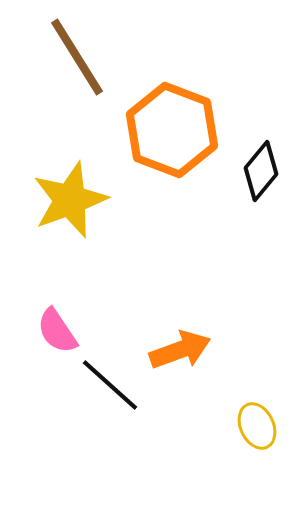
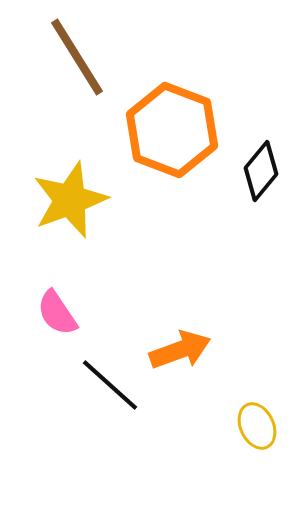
pink semicircle: moved 18 px up
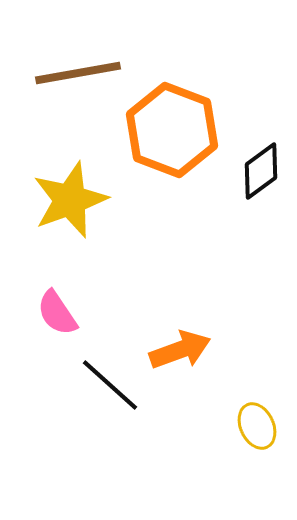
brown line: moved 1 px right, 16 px down; rotated 68 degrees counterclockwise
black diamond: rotated 14 degrees clockwise
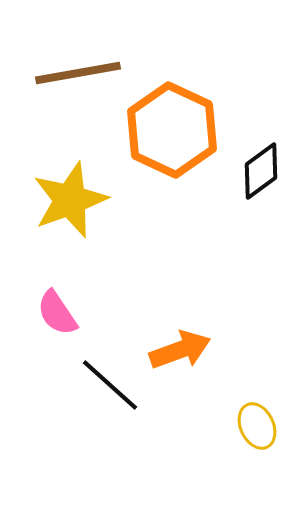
orange hexagon: rotated 4 degrees clockwise
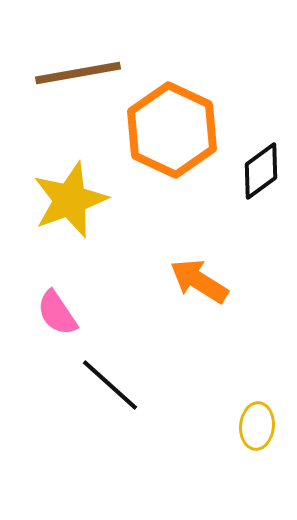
orange arrow: moved 19 px right, 69 px up; rotated 128 degrees counterclockwise
yellow ellipse: rotated 30 degrees clockwise
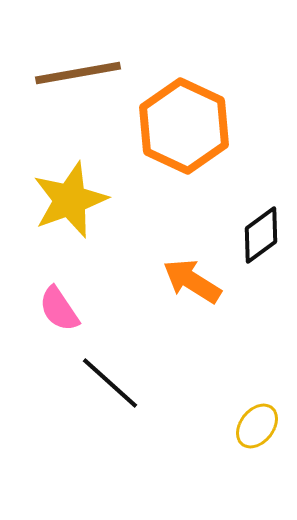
orange hexagon: moved 12 px right, 4 px up
black diamond: moved 64 px down
orange arrow: moved 7 px left
pink semicircle: moved 2 px right, 4 px up
black line: moved 2 px up
yellow ellipse: rotated 33 degrees clockwise
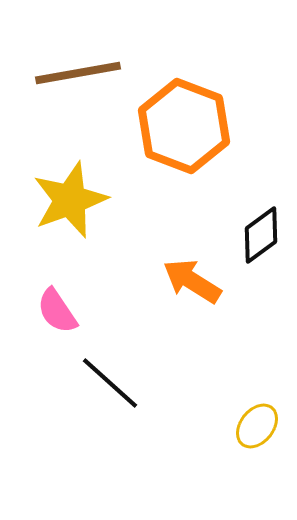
orange hexagon: rotated 4 degrees counterclockwise
pink semicircle: moved 2 px left, 2 px down
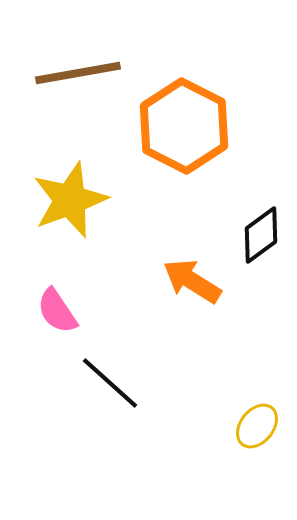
orange hexagon: rotated 6 degrees clockwise
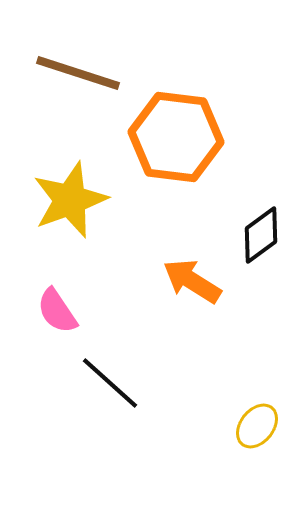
brown line: rotated 28 degrees clockwise
orange hexagon: moved 8 px left, 11 px down; rotated 20 degrees counterclockwise
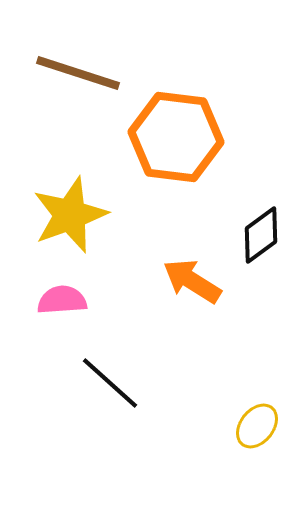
yellow star: moved 15 px down
pink semicircle: moved 5 px right, 11 px up; rotated 120 degrees clockwise
